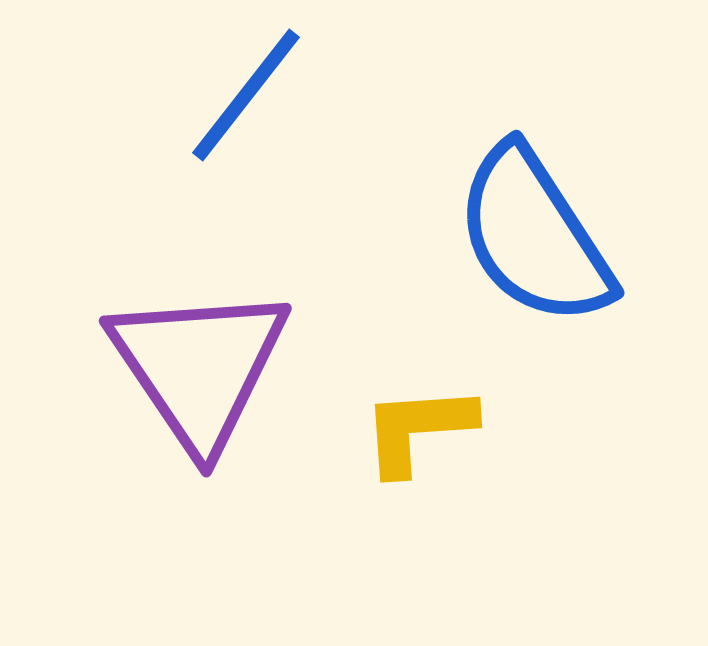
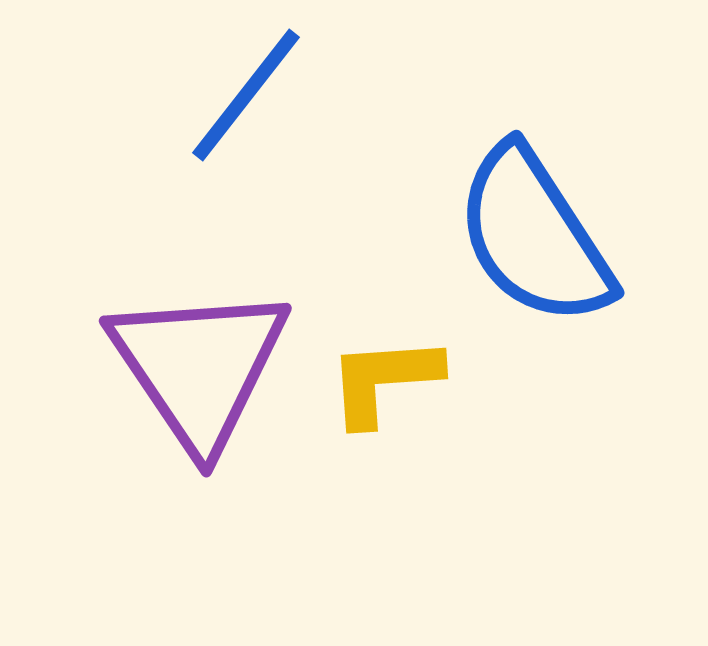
yellow L-shape: moved 34 px left, 49 px up
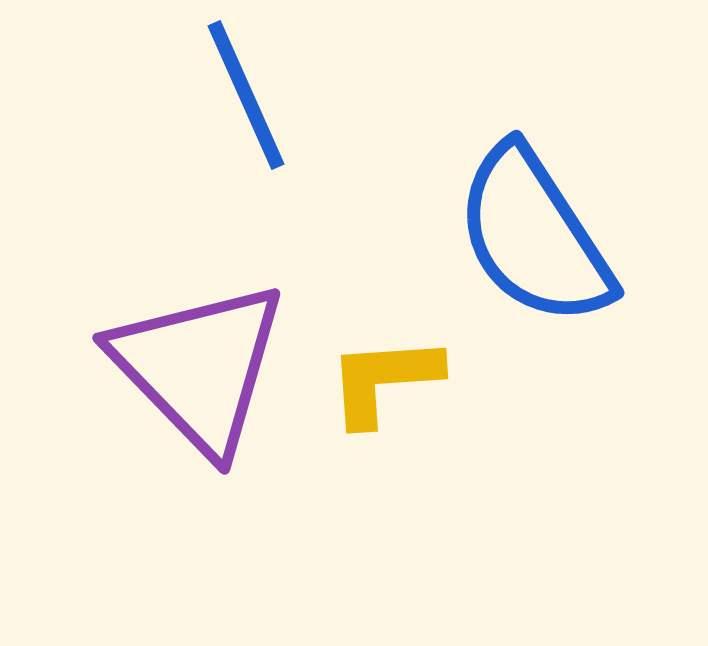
blue line: rotated 62 degrees counterclockwise
purple triangle: rotated 10 degrees counterclockwise
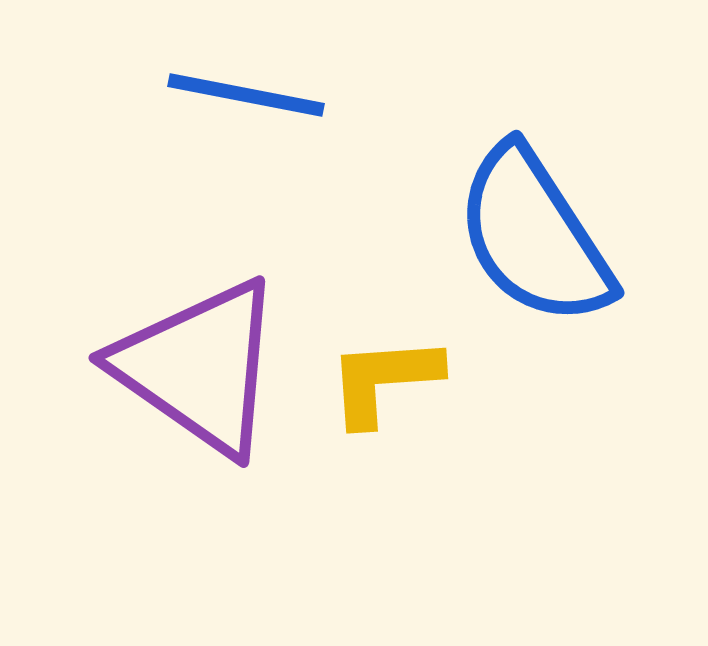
blue line: rotated 55 degrees counterclockwise
purple triangle: rotated 11 degrees counterclockwise
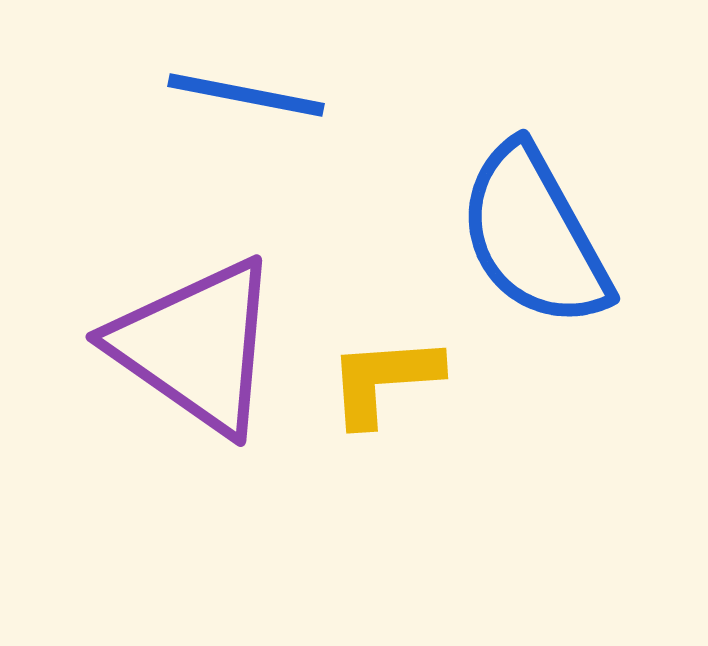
blue semicircle: rotated 4 degrees clockwise
purple triangle: moved 3 px left, 21 px up
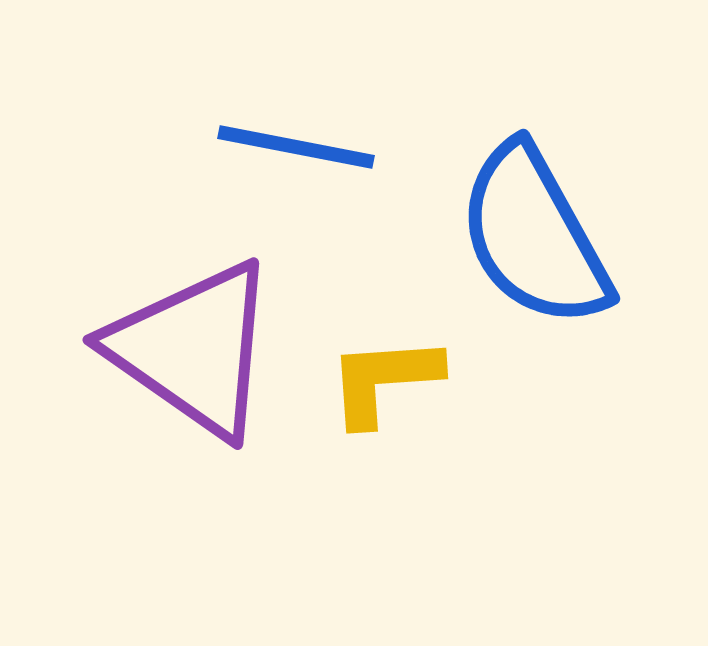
blue line: moved 50 px right, 52 px down
purple triangle: moved 3 px left, 3 px down
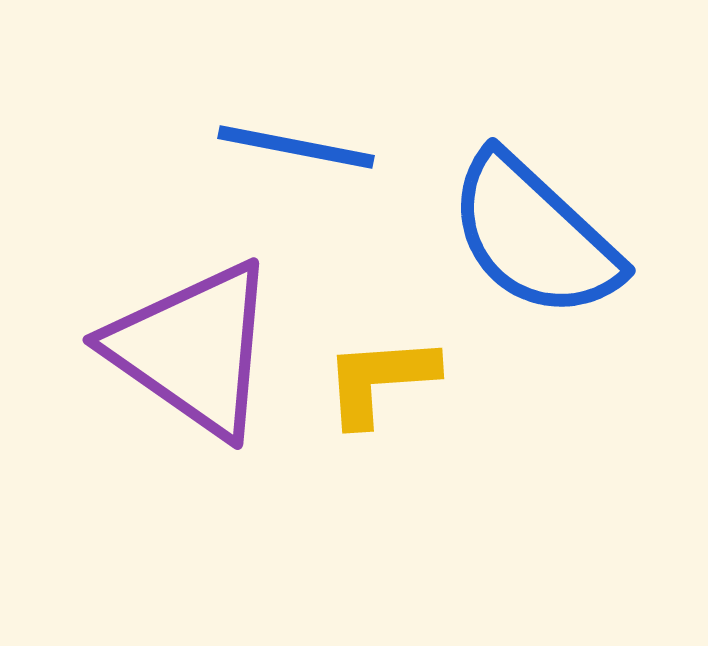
blue semicircle: rotated 18 degrees counterclockwise
yellow L-shape: moved 4 px left
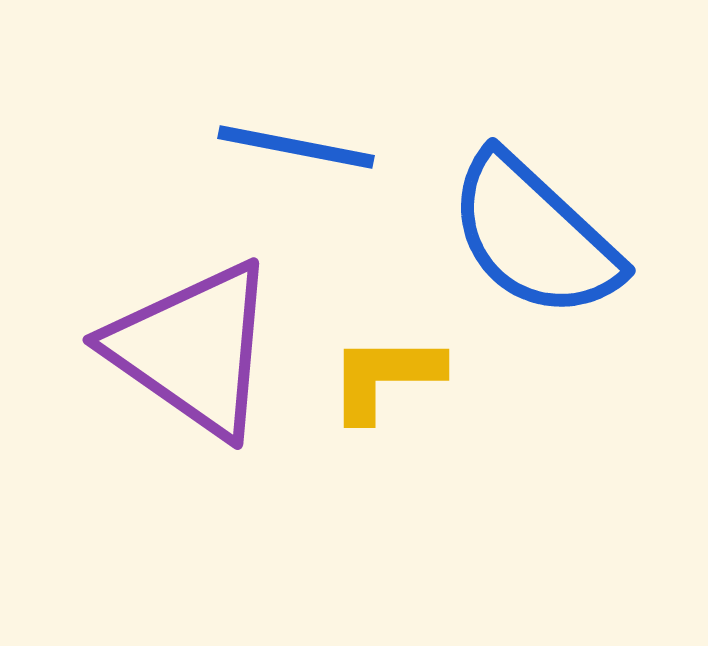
yellow L-shape: moved 5 px right, 3 px up; rotated 4 degrees clockwise
